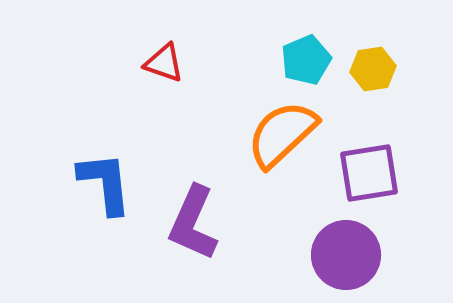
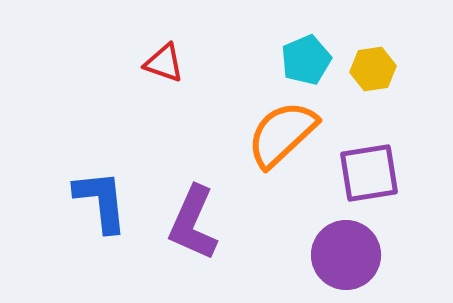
blue L-shape: moved 4 px left, 18 px down
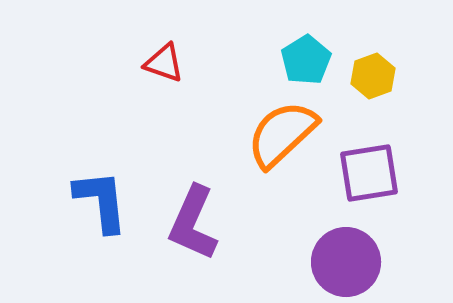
cyan pentagon: rotated 9 degrees counterclockwise
yellow hexagon: moved 7 px down; rotated 12 degrees counterclockwise
purple circle: moved 7 px down
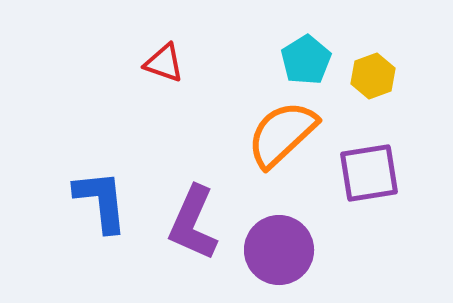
purple circle: moved 67 px left, 12 px up
